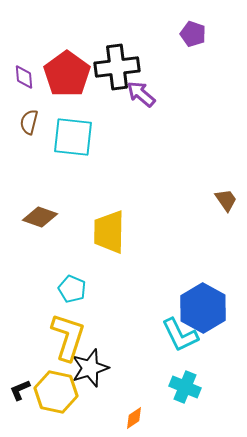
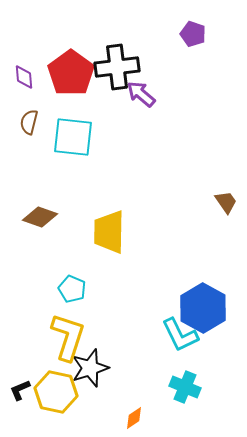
red pentagon: moved 4 px right, 1 px up
brown trapezoid: moved 2 px down
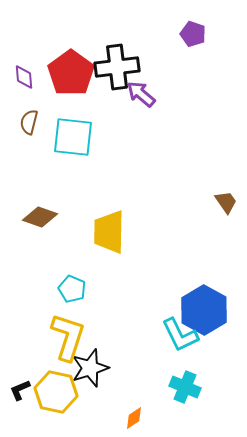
blue hexagon: moved 1 px right, 2 px down
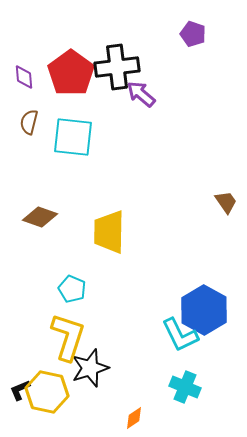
yellow hexagon: moved 9 px left
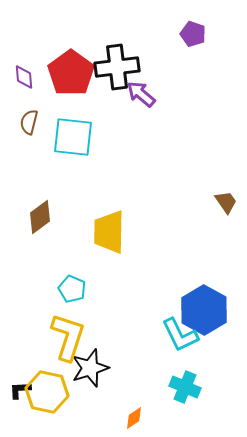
brown diamond: rotated 56 degrees counterclockwise
black L-shape: rotated 20 degrees clockwise
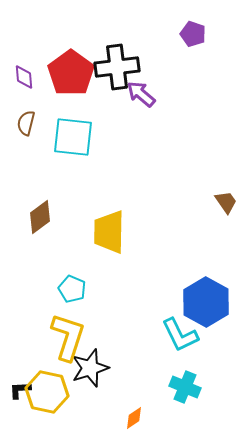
brown semicircle: moved 3 px left, 1 px down
blue hexagon: moved 2 px right, 8 px up
